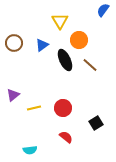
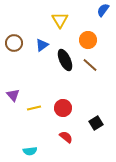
yellow triangle: moved 1 px up
orange circle: moved 9 px right
purple triangle: rotated 32 degrees counterclockwise
cyan semicircle: moved 1 px down
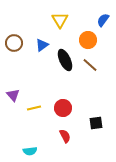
blue semicircle: moved 10 px down
black square: rotated 24 degrees clockwise
red semicircle: moved 1 px left, 1 px up; rotated 24 degrees clockwise
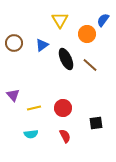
orange circle: moved 1 px left, 6 px up
black ellipse: moved 1 px right, 1 px up
cyan semicircle: moved 1 px right, 17 px up
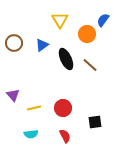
black square: moved 1 px left, 1 px up
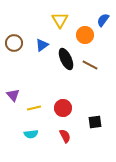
orange circle: moved 2 px left, 1 px down
brown line: rotated 14 degrees counterclockwise
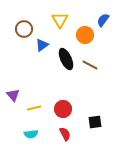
brown circle: moved 10 px right, 14 px up
red circle: moved 1 px down
red semicircle: moved 2 px up
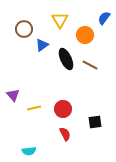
blue semicircle: moved 1 px right, 2 px up
cyan semicircle: moved 2 px left, 17 px down
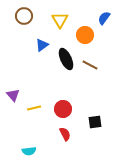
brown circle: moved 13 px up
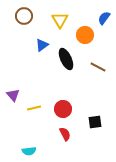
brown line: moved 8 px right, 2 px down
